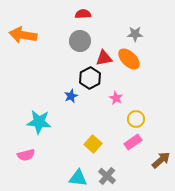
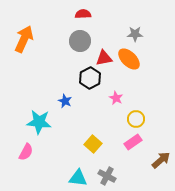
orange arrow: moved 1 px right, 4 px down; rotated 104 degrees clockwise
blue star: moved 6 px left, 5 px down; rotated 24 degrees counterclockwise
pink semicircle: moved 3 px up; rotated 48 degrees counterclockwise
gray cross: rotated 12 degrees counterclockwise
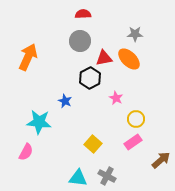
orange arrow: moved 4 px right, 18 px down
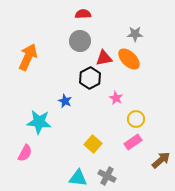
pink semicircle: moved 1 px left, 1 px down
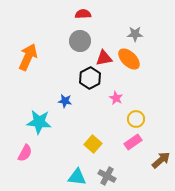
blue star: rotated 16 degrees counterclockwise
cyan triangle: moved 1 px left, 1 px up
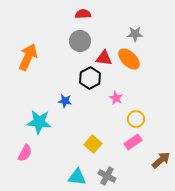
red triangle: rotated 18 degrees clockwise
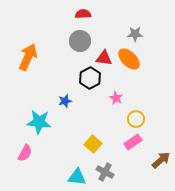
blue star: rotated 24 degrees counterclockwise
gray cross: moved 2 px left, 4 px up
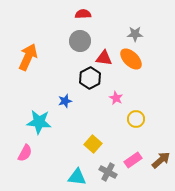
orange ellipse: moved 2 px right
pink rectangle: moved 18 px down
gray cross: moved 3 px right
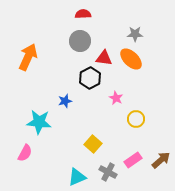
cyan triangle: rotated 30 degrees counterclockwise
